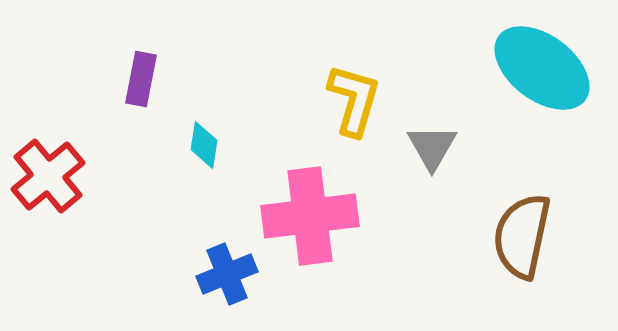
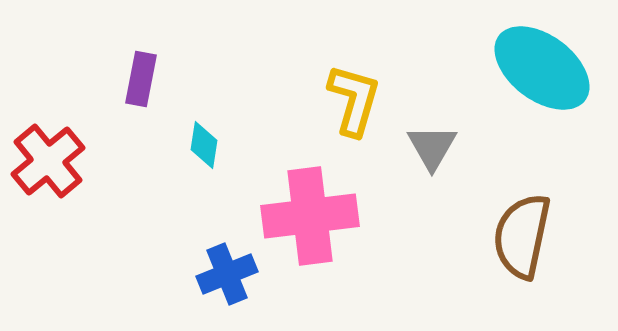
red cross: moved 15 px up
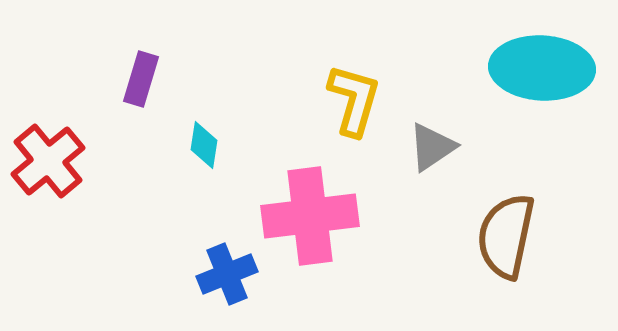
cyan ellipse: rotated 34 degrees counterclockwise
purple rectangle: rotated 6 degrees clockwise
gray triangle: rotated 26 degrees clockwise
brown semicircle: moved 16 px left
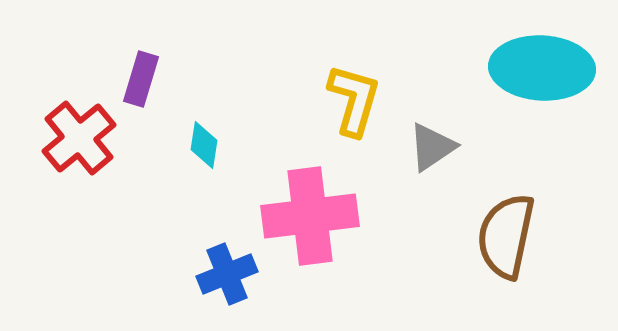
red cross: moved 31 px right, 23 px up
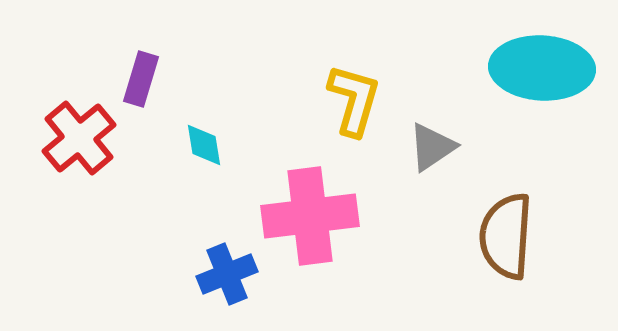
cyan diamond: rotated 18 degrees counterclockwise
brown semicircle: rotated 8 degrees counterclockwise
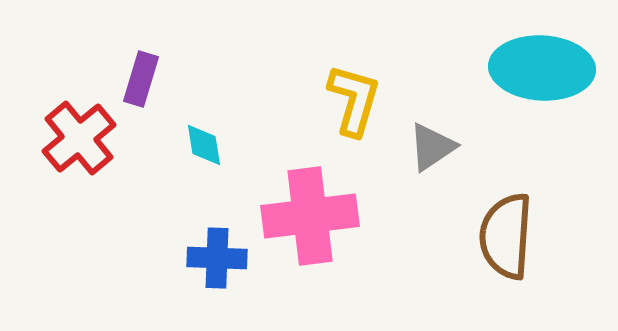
blue cross: moved 10 px left, 16 px up; rotated 24 degrees clockwise
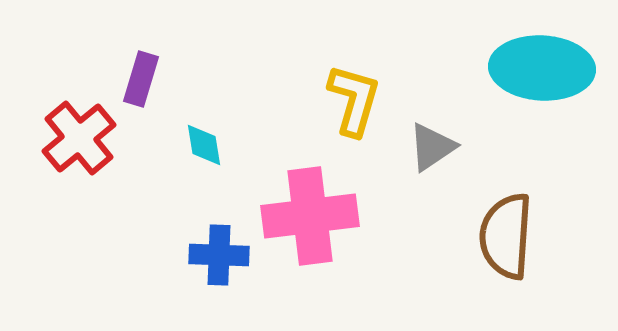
blue cross: moved 2 px right, 3 px up
